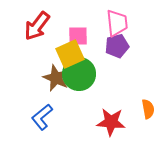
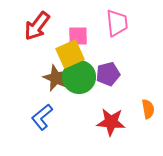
purple pentagon: moved 9 px left, 28 px down
green circle: moved 3 px down
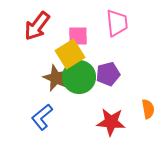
yellow square: rotated 8 degrees counterclockwise
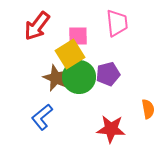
red star: moved 7 px down
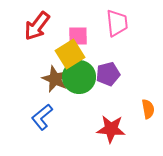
brown star: moved 1 px left, 1 px down
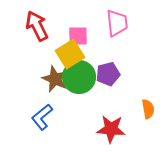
red arrow: rotated 116 degrees clockwise
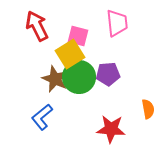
pink square: rotated 15 degrees clockwise
purple pentagon: rotated 10 degrees clockwise
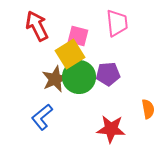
brown star: rotated 24 degrees clockwise
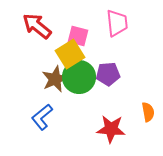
red arrow: rotated 24 degrees counterclockwise
orange semicircle: moved 3 px down
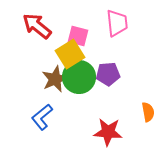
red star: moved 3 px left, 3 px down
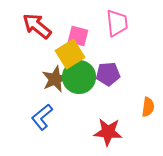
orange semicircle: moved 5 px up; rotated 18 degrees clockwise
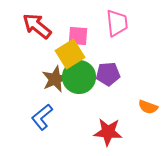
pink square: rotated 10 degrees counterclockwise
orange semicircle: rotated 102 degrees clockwise
